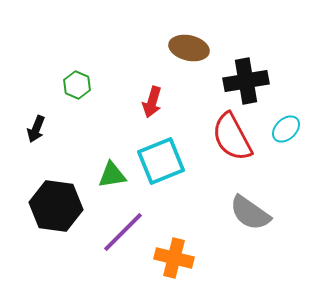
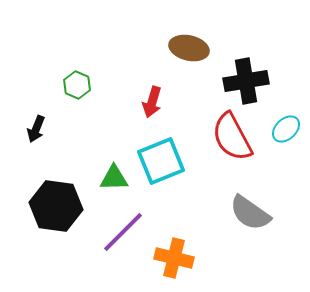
green triangle: moved 2 px right, 3 px down; rotated 8 degrees clockwise
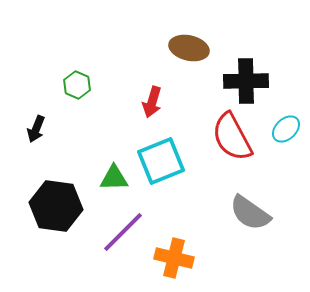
black cross: rotated 9 degrees clockwise
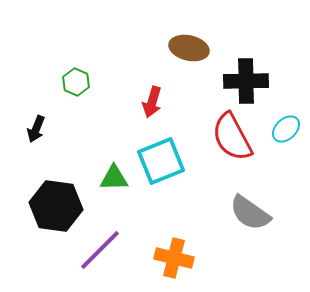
green hexagon: moved 1 px left, 3 px up
purple line: moved 23 px left, 18 px down
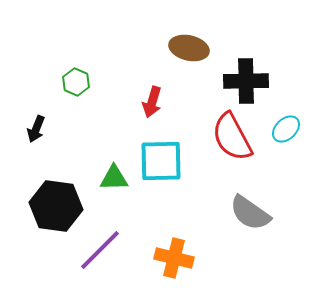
cyan square: rotated 21 degrees clockwise
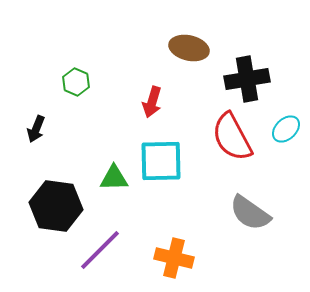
black cross: moved 1 px right, 2 px up; rotated 9 degrees counterclockwise
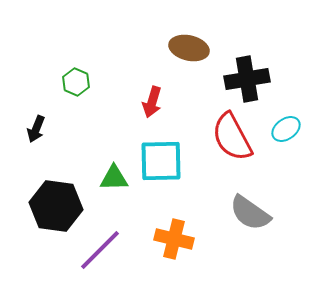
cyan ellipse: rotated 8 degrees clockwise
orange cross: moved 19 px up
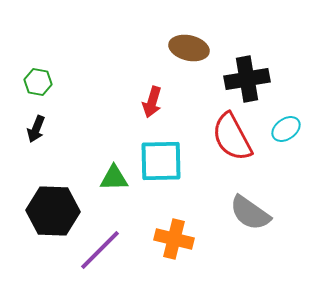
green hexagon: moved 38 px left; rotated 12 degrees counterclockwise
black hexagon: moved 3 px left, 5 px down; rotated 6 degrees counterclockwise
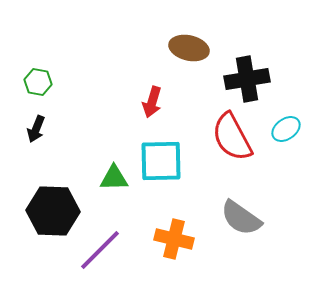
gray semicircle: moved 9 px left, 5 px down
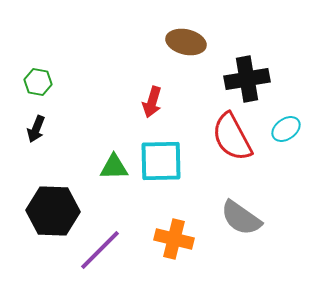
brown ellipse: moved 3 px left, 6 px up
green triangle: moved 11 px up
